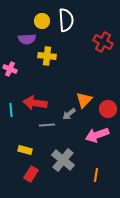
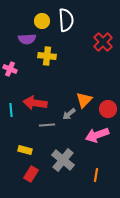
red cross: rotated 18 degrees clockwise
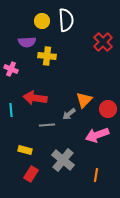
purple semicircle: moved 3 px down
pink cross: moved 1 px right
red arrow: moved 5 px up
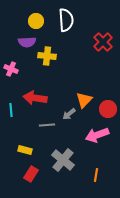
yellow circle: moved 6 px left
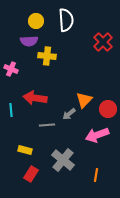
purple semicircle: moved 2 px right, 1 px up
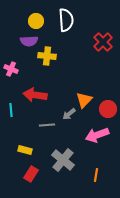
red arrow: moved 3 px up
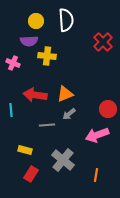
pink cross: moved 2 px right, 6 px up
orange triangle: moved 19 px left, 6 px up; rotated 24 degrees clockwise
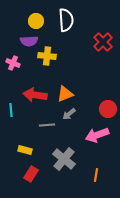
gray cross: moved 1 px right, 1 px up
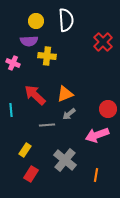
red arrow: rotated 35 degrees clockwise
yellow rectangle: rotated 72 degrees counterclockwise
gray cross: moved 1 px right, 1 px down
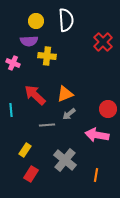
pink arrow: rotated 30 degrees clockwise
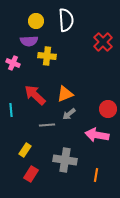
gray cross: rotated 30 degrees counterclockwise
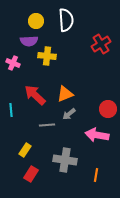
red cross: moved 2 px left, 2 px down; rotated 12 degrees clockwise
